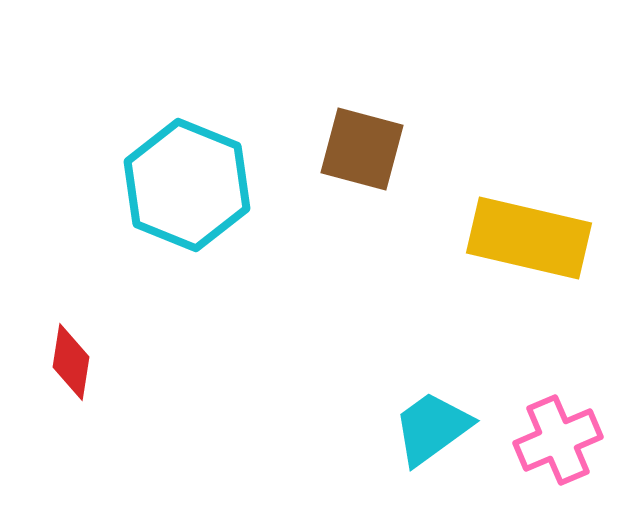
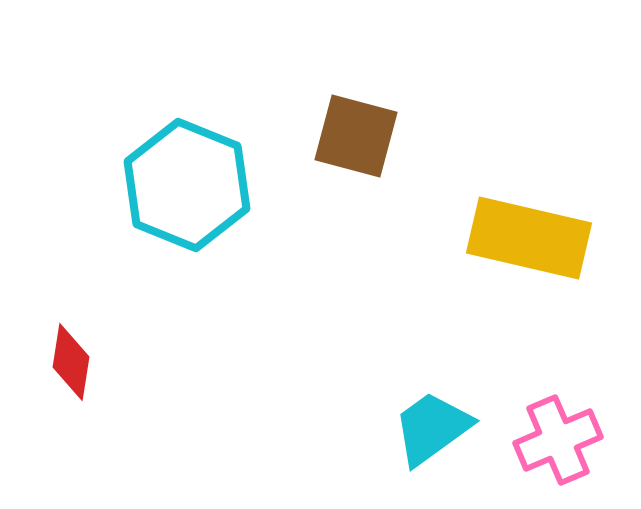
brown square: moved 6 px left, 13 px up
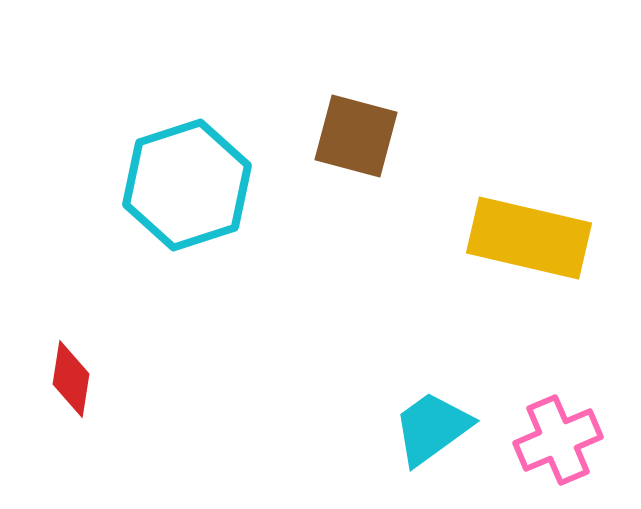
cyan hexagon: rotated 20 degrees clockwise
red diamond: moved 17 px down
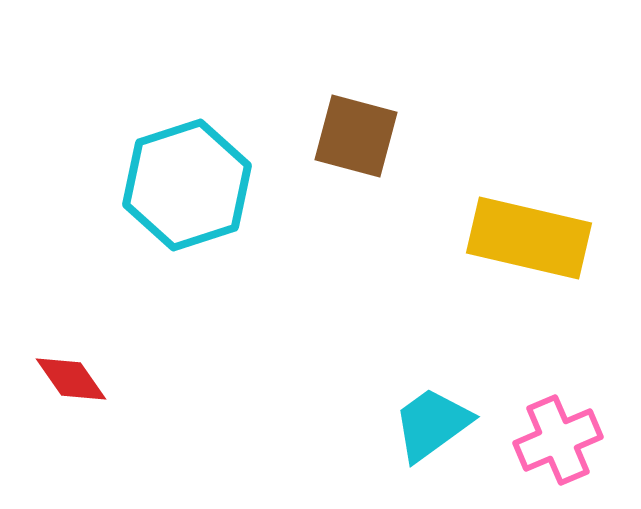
red diamond: rotated 44 degrees counterclockwise
cyan trapezoid: moved 4 px up
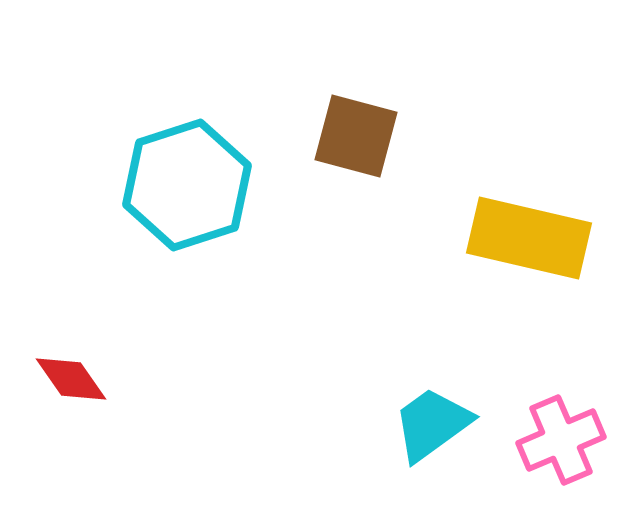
pink cross: moved 3 px right
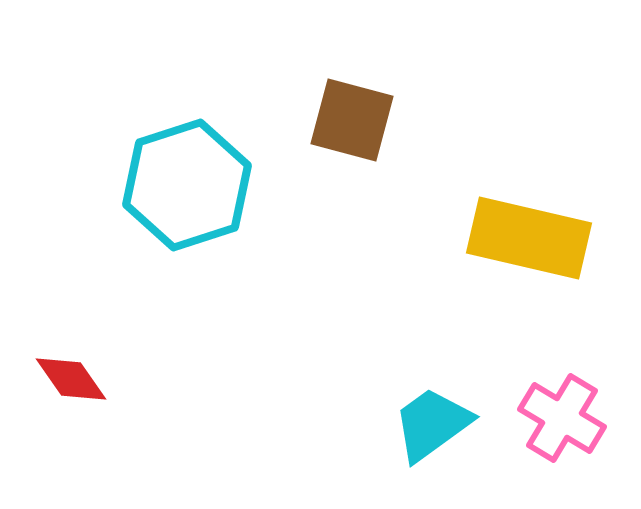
brown square: moved 4 px left, 16 px up
pink cross: moved 1 px right, 22 px up; rotated 36 degrees counterclockwise
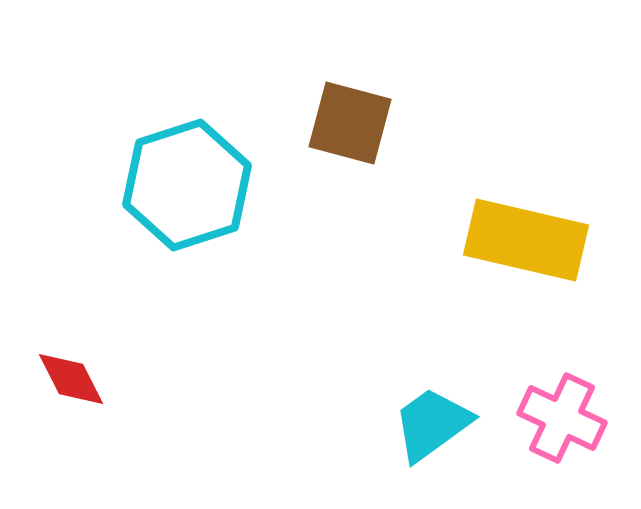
brown square: moved 2 px left, 3 px down
yellow rectangle: moved 3 px left, 2 px down
red diamond: rotated 8 degrees clockwise
pink cross: rotated 6 degrees counterclockwise
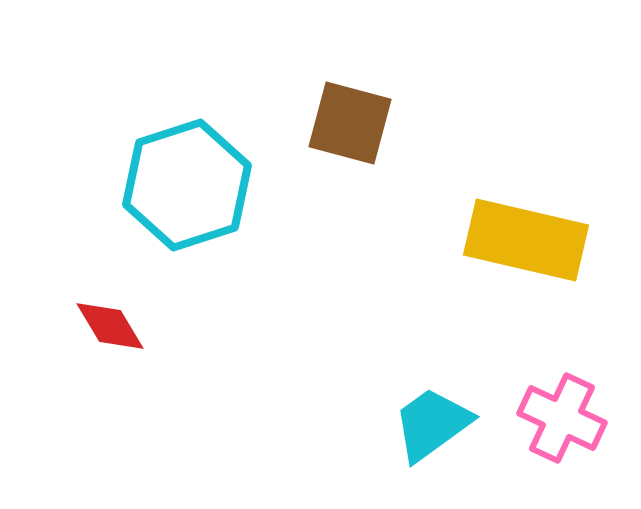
red diamond: moved 39 px right, 53 px up; rotated 4 degrees counterclockwise
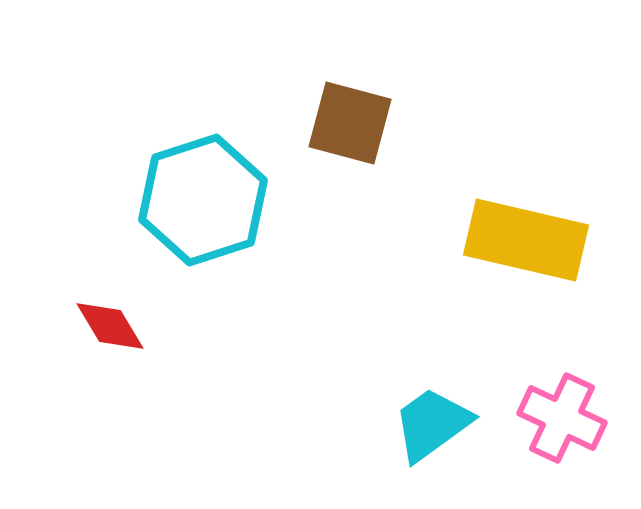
cyan hexagon: moved 16 px right, 15 px down
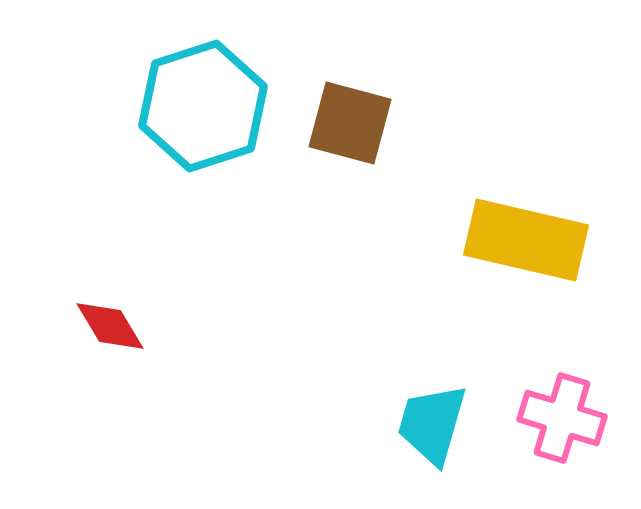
cyan hexagon: moved 94 px up
pink cross: rotated 8 degrees counterclockwise
cyan trapezoid: rotated 38 degrees counterclockwise
